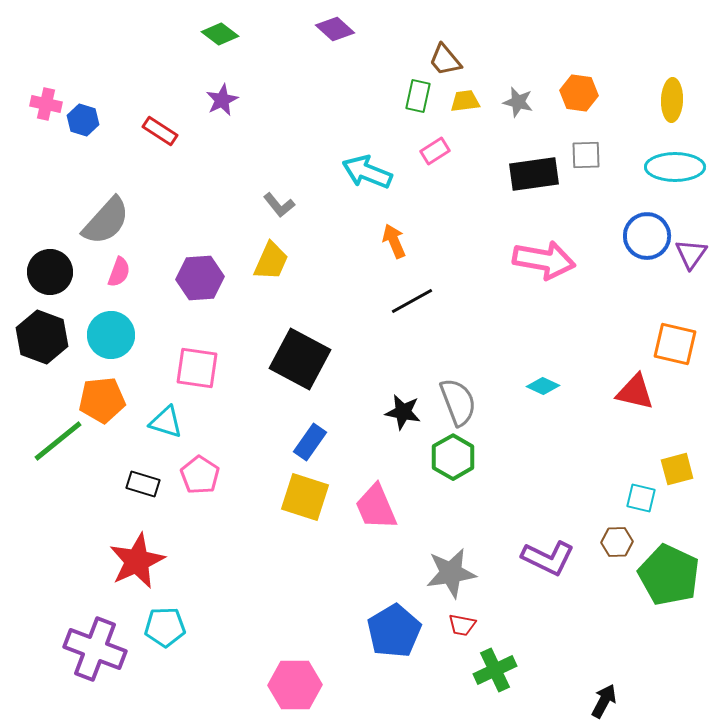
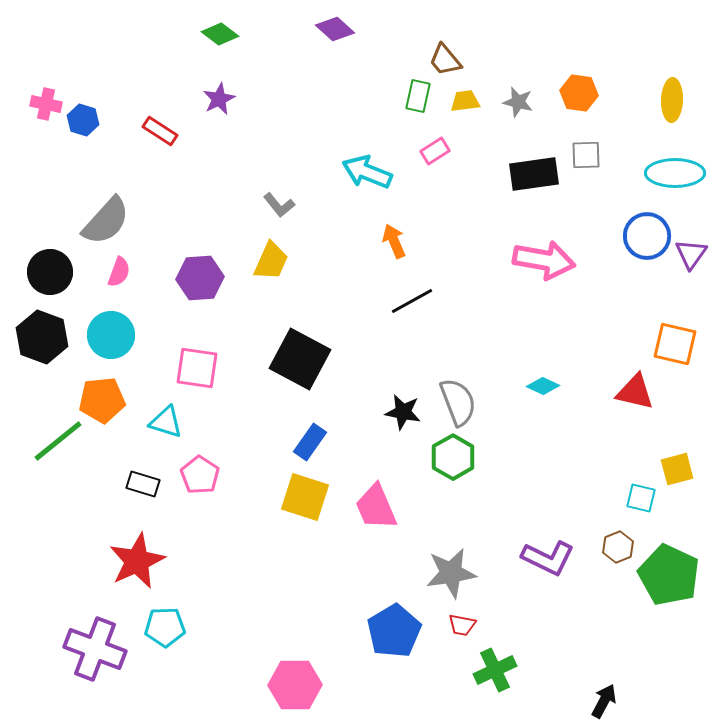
purple star at (222, 100): moved 3 px left, 1 px up
cyan ellipse at (675, 167): moved 6 px down
brown hexagon at (617, 542): moved 1 px right, 5 px down; rotated 20 degrees counterclockwise
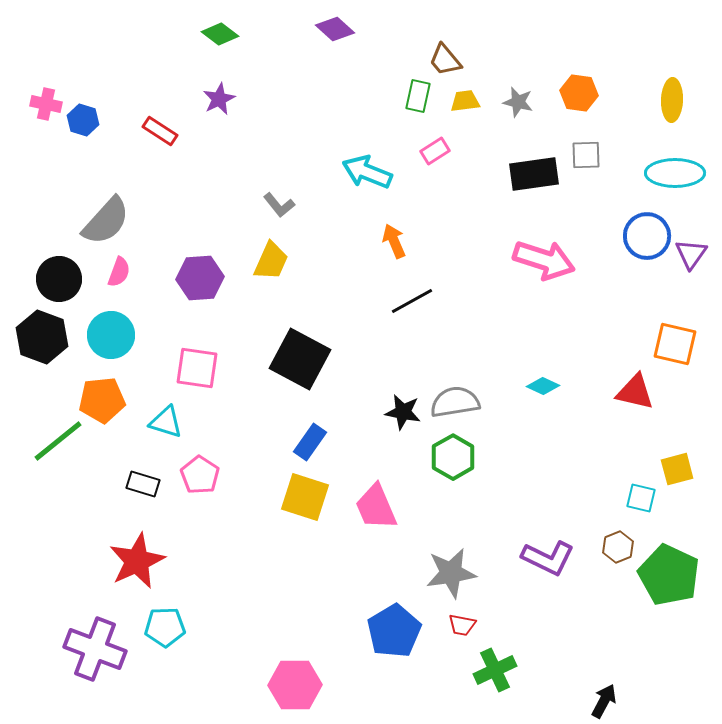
pink arrow at (544, 260): rotated 8 degrees clockwise
black circle at (50, 272): moved 9 px right, 7 px down
gray semicircle at (458, 402): moved 3 px left; rotated 78 degrees counterclockwise
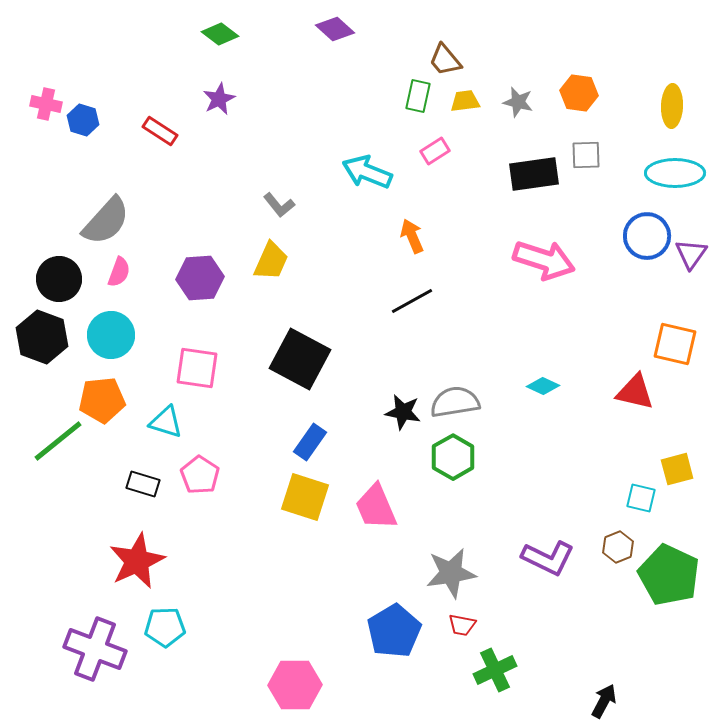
yellow ellipse at (672, 100): moved 6 px down
orange arrow at (394, 241): moved 18 px right, 5 px up
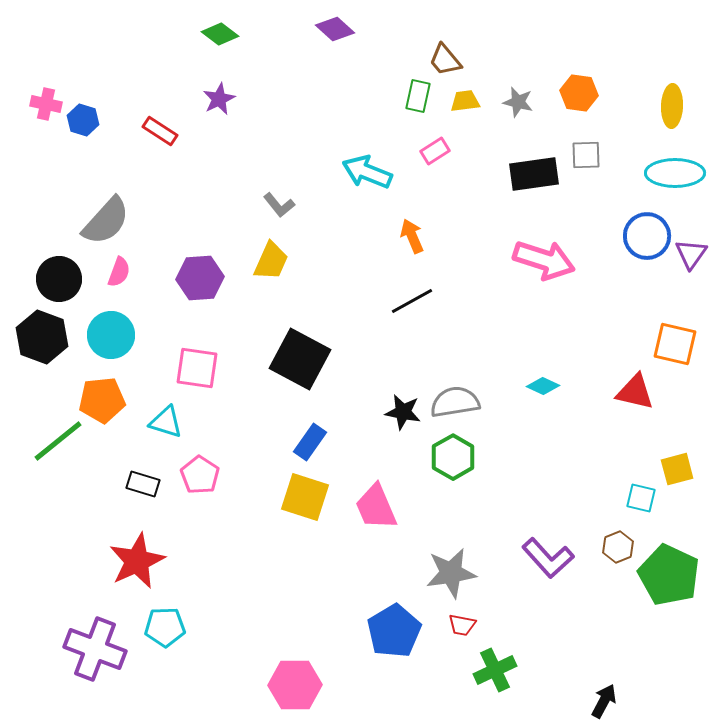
purple L-shape at (548, 558): rotated 22 degrees clockwise
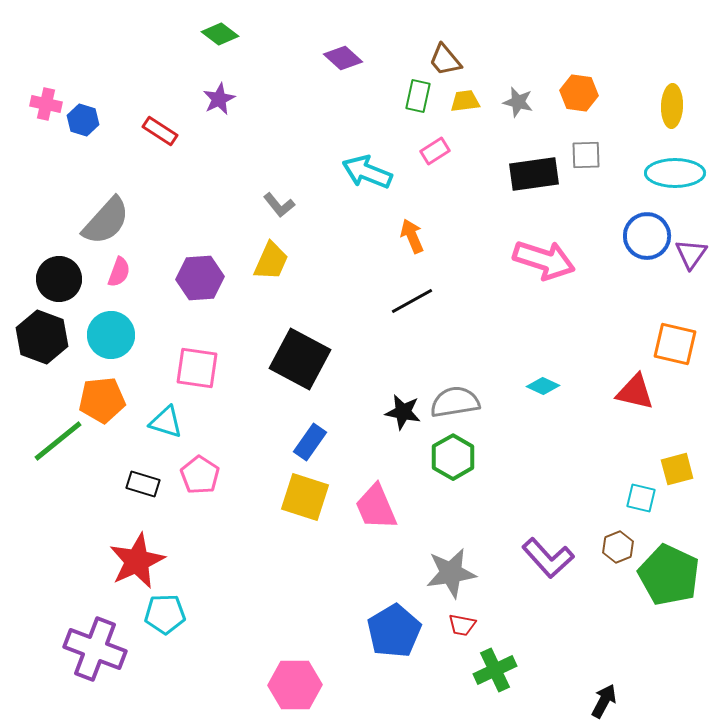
purple diamond at (335, 29): moved 8 px right, 29 px down
cyan pentagon at (165, 627): moved 13 px up
